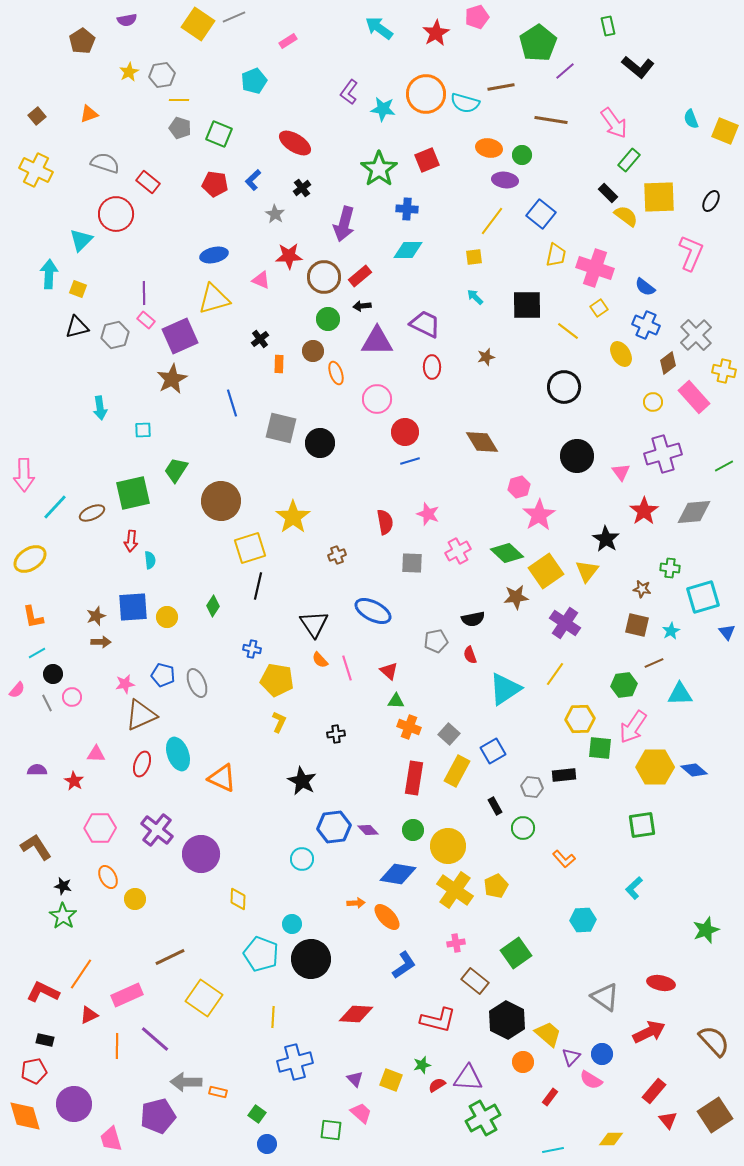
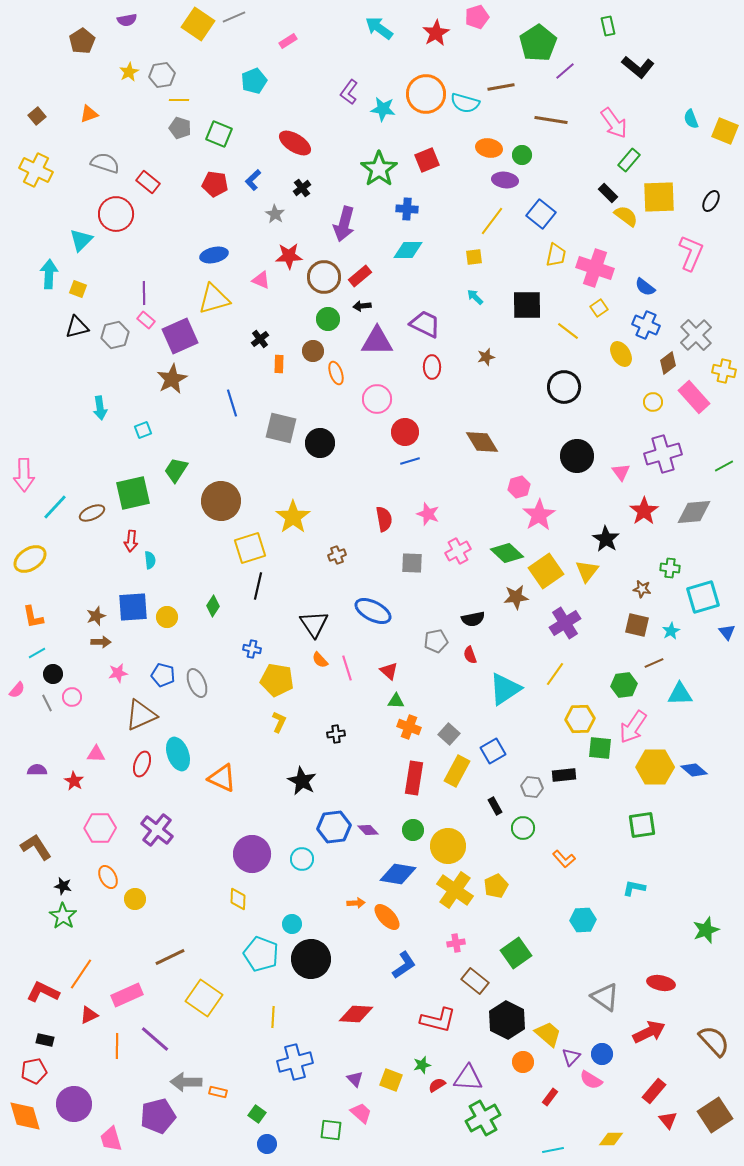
cyan square at (143, 430): rotated 18 degrees counterclockwise
red semicircle at (385, 522): moved 1 px left, 3 px up
purple cross at (565, 623): rotated 24 degrees clockwise
pink star at (125, 684): moved 7 px left, 11 px up
purple circle at (201, 854): moved 51 px right
cyan L-shape at (634, 888): rotated 55 degrees clockwise
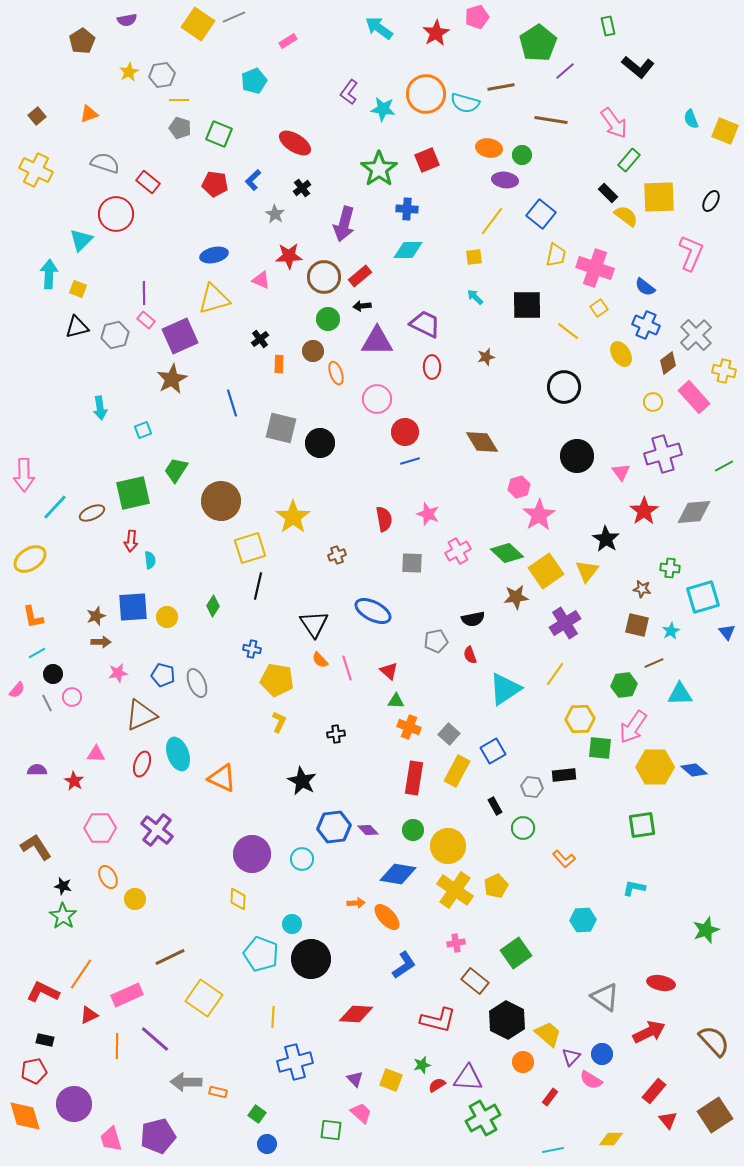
purple pentagon at (158, 1116): moved 20 px down
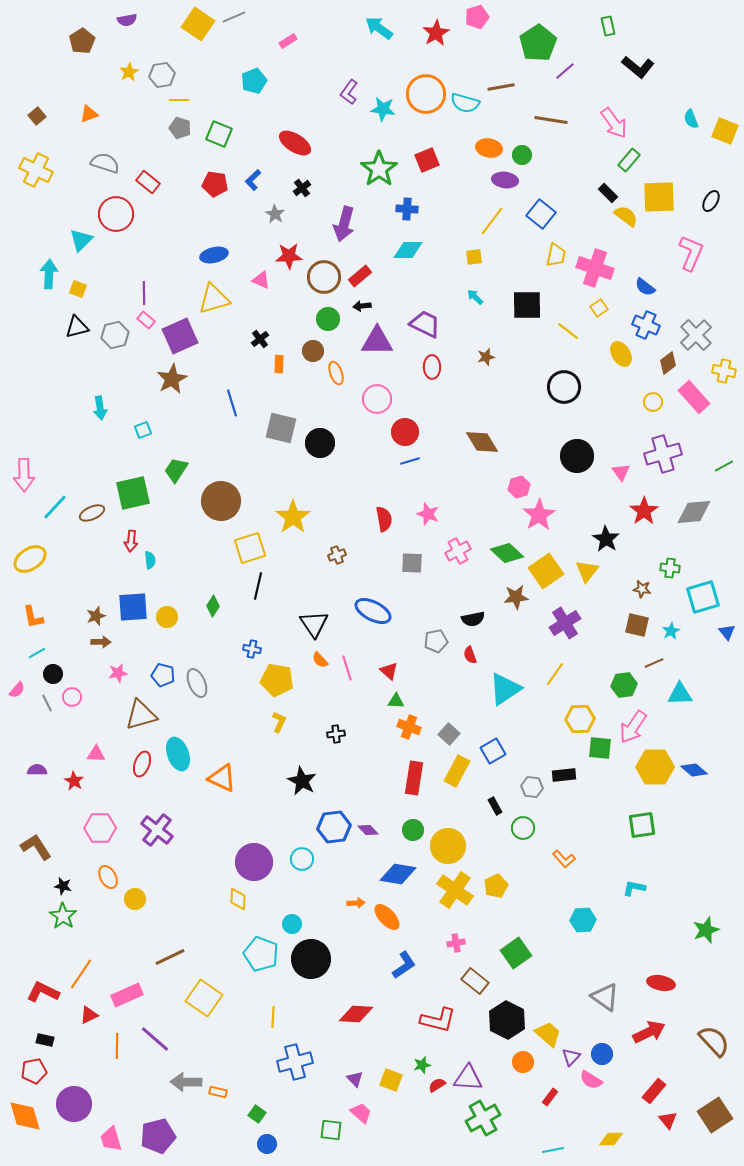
brown triangle at (141, 715): rotated 8 degrees clockwise
purple circle at (252, 854): moved 2 px right, 8 px down
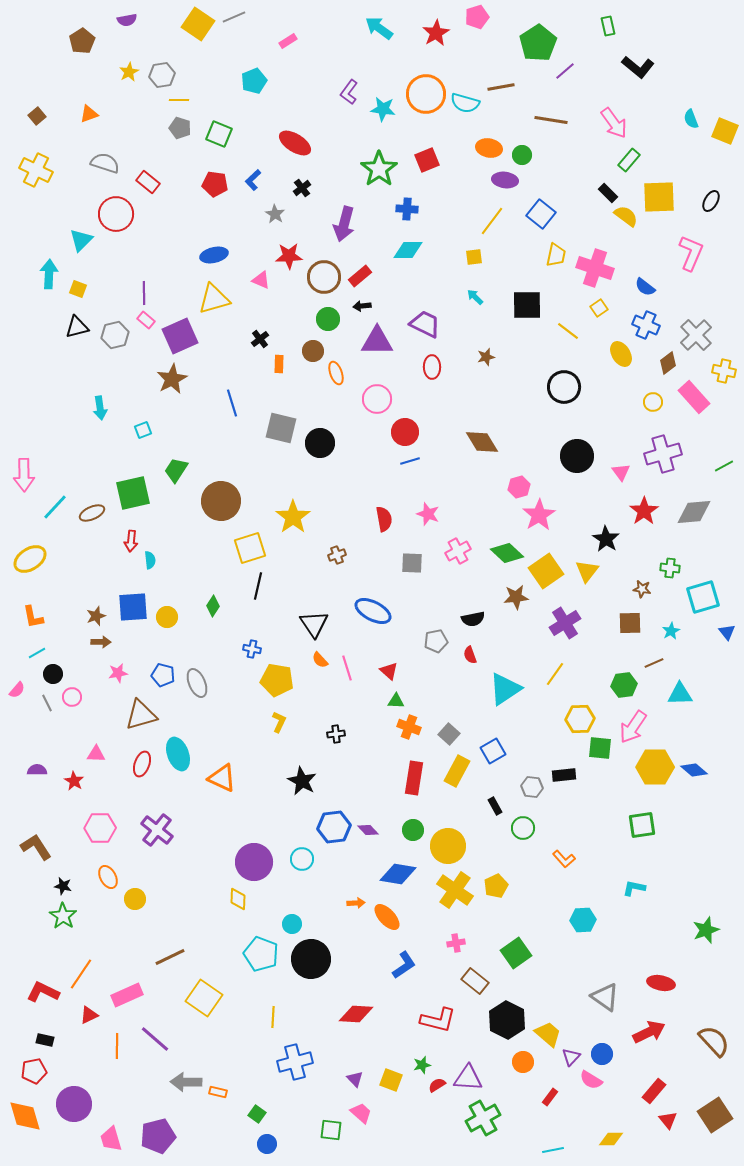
brown square at (637, 625): moved 7 px left, 2 px up; rotated 15 degrees counterclockwise
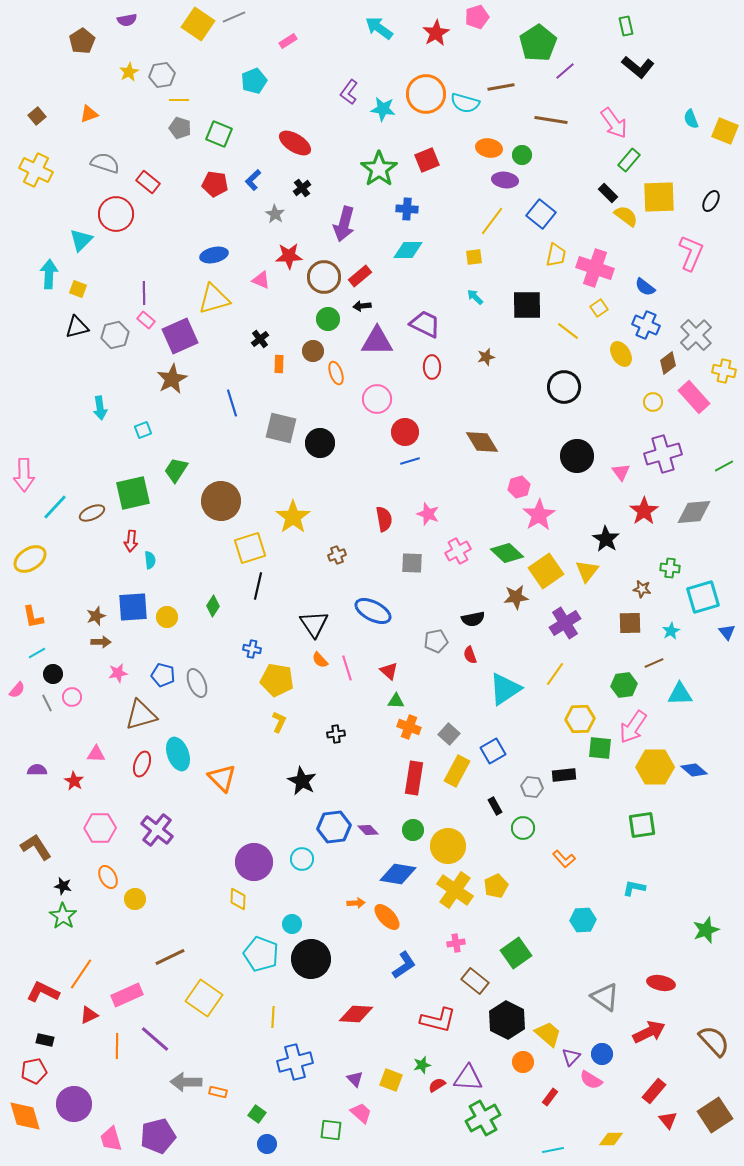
green rectangle at (608, 26): moved 18 px right
orange triangle at (222, 778): rotated 20 degrees clockwise
